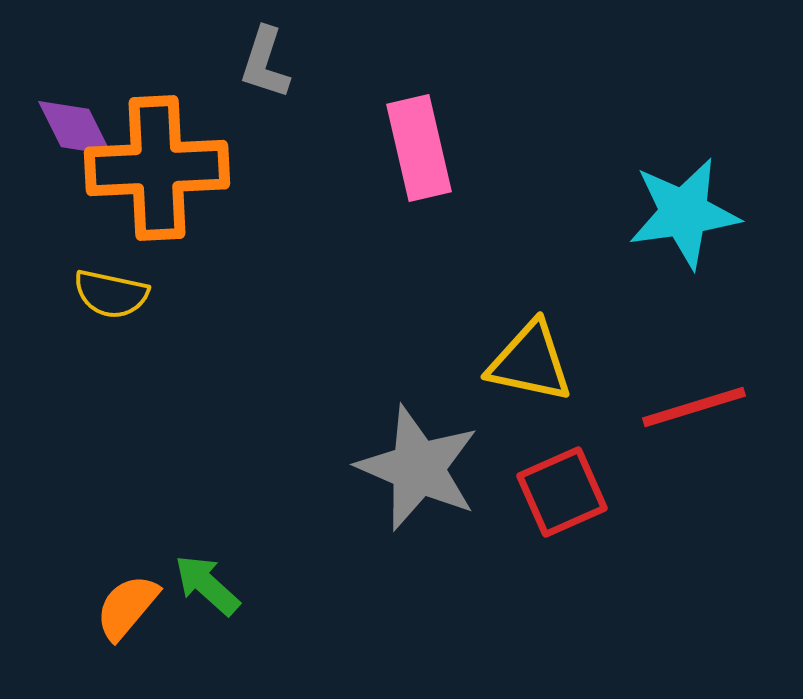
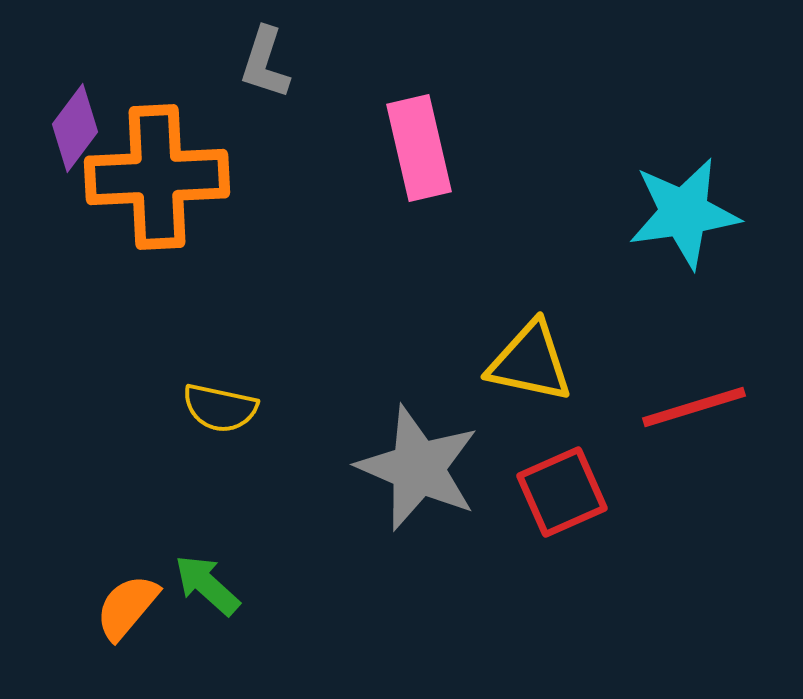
purple diamond: rotated 64 degrees clockwise
orange cross: moved 9 px down
yellow semicircle: moved 109 px right, 114 px down
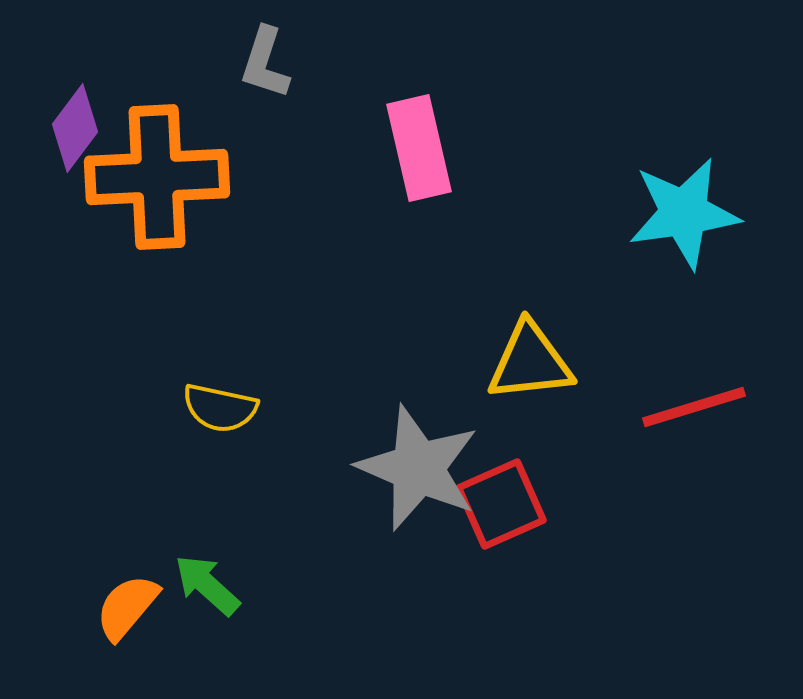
yellow triangle: rotated 18 degrees counterclockwise
red square: moved 61 px left, 12 px down
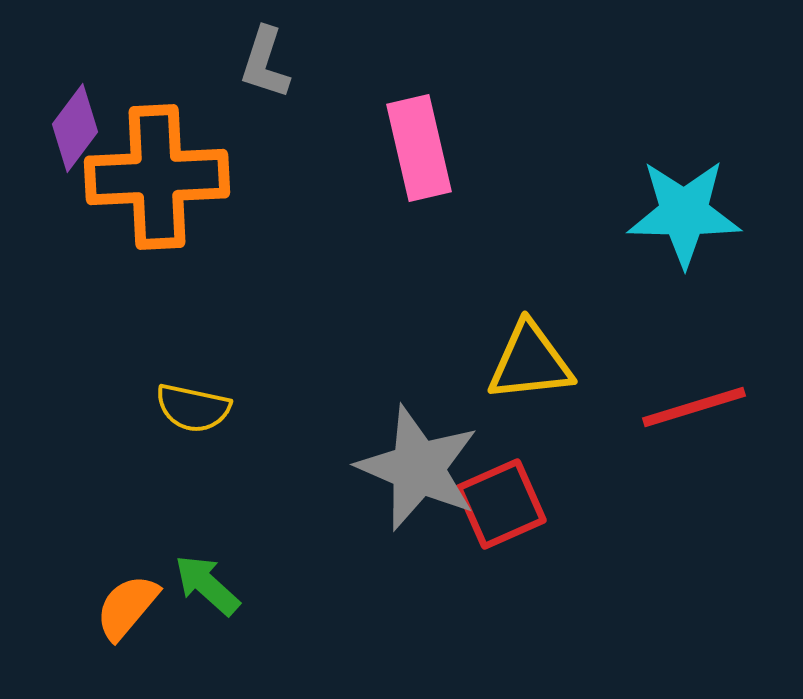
cyan star: rotated 9 degrees clockwise
yellow semicircle: moved 27 px left
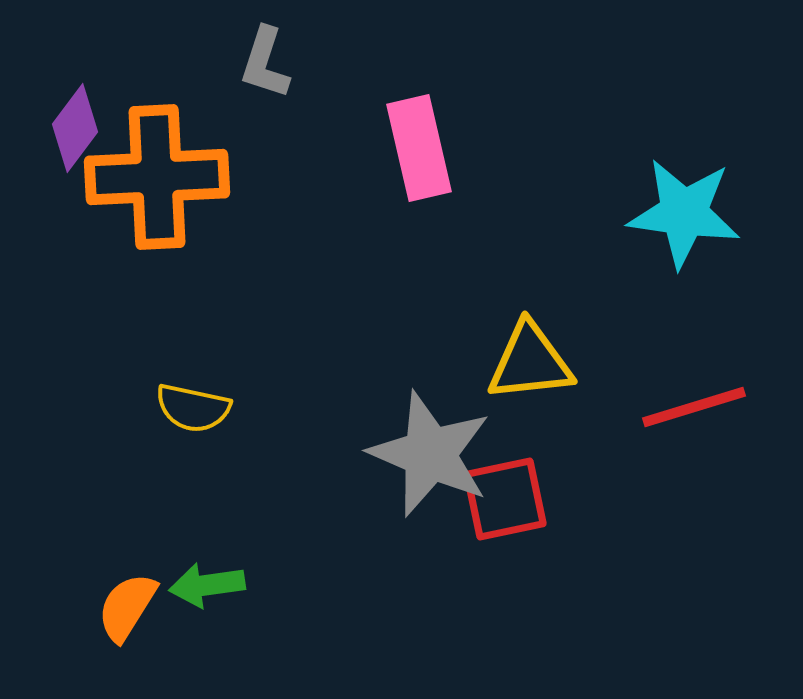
cyan star: rotated 7 degrees clockwise
gray star: moved 12 px right, 14 px up
red square: moved 4 px right, 5 px up; rotated 12 degrees clockwise
green arrow: rotated 50 degrees counterclockwise
orange semicircle: rotated 8 degrees counterclockwise
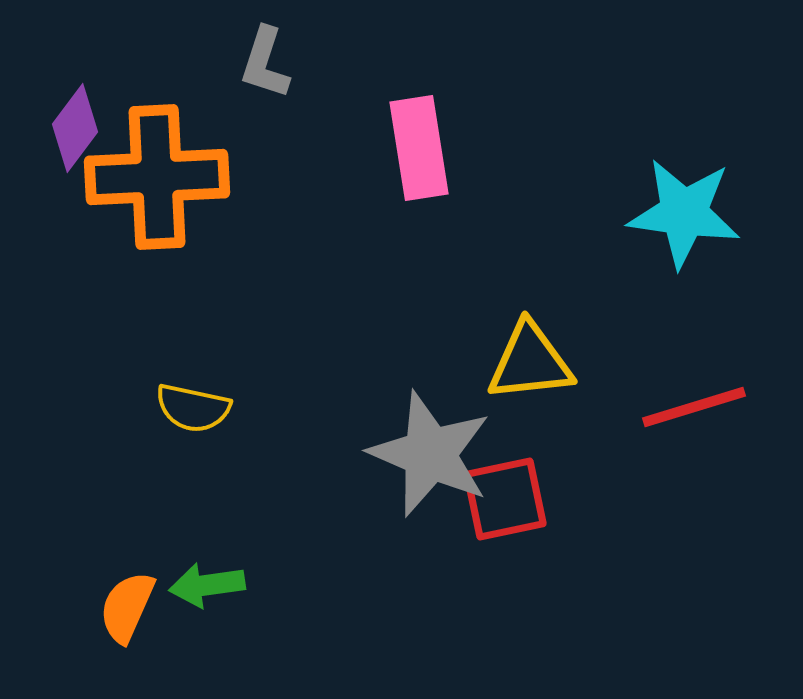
pink rectangle: rotated 4 degrees clockwise
orange semicircle: rotated 8 degrees counterclockwise
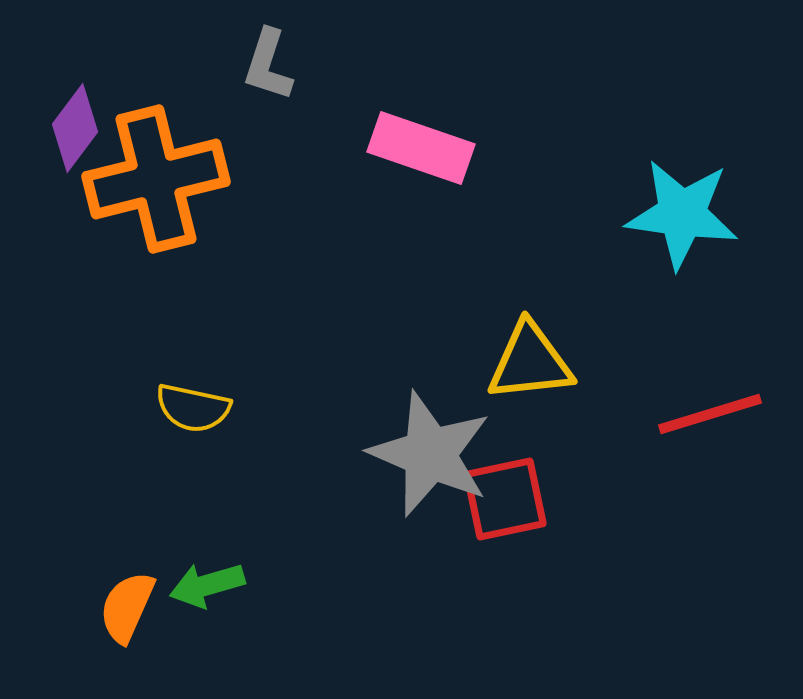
gray L-shape: moved 3 px right, 2 px down
pink rectangle: moved 2 px right; rotated 62 degrees counterclockwise
orange cross: moved 1 px left, 2 px down; rotated 11 degrees counterclockwise
cyan star: moved 2 px left, 1 px down
red line: moved 16 px right, 7 px down
green arrow: rotated 8 degrees counterclockwise
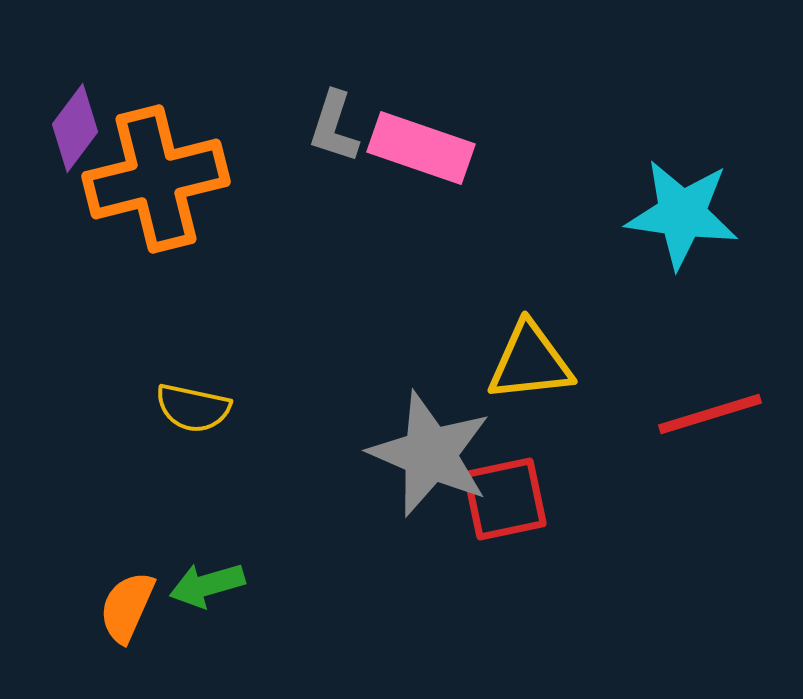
gray L-shape: moved 66 px right, 62 px down
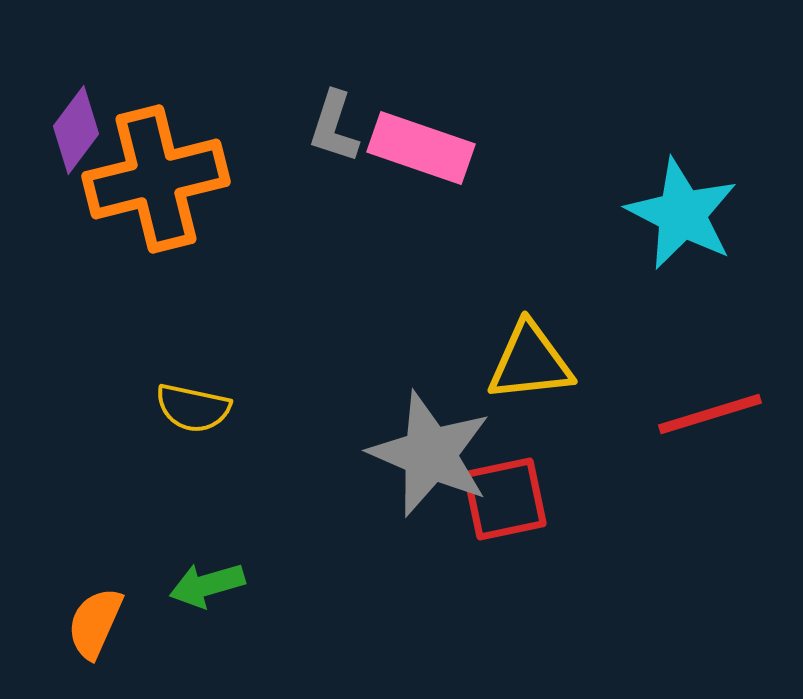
purple diamond: moved 1 px right, 2 px down
cyan star: rotated 19 degrees clockwise
orange semicircle: moved 32 px left, 16 px down
